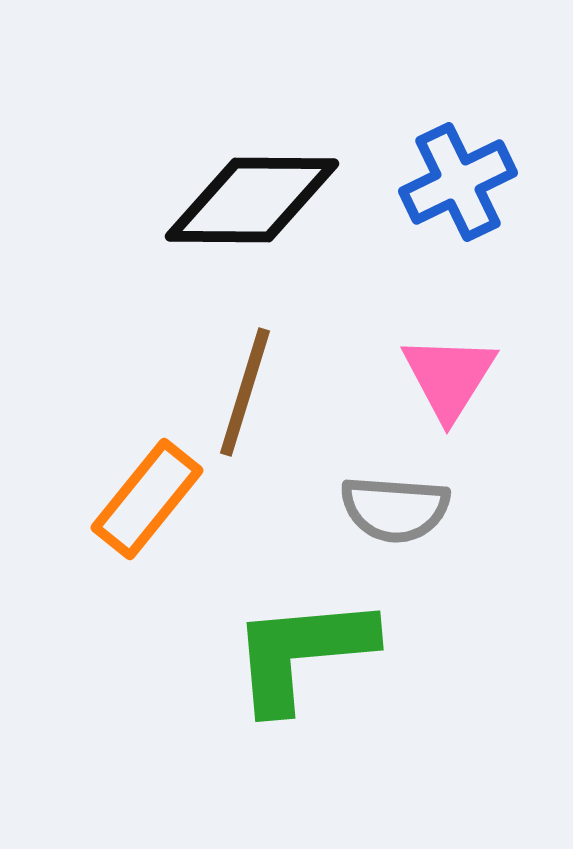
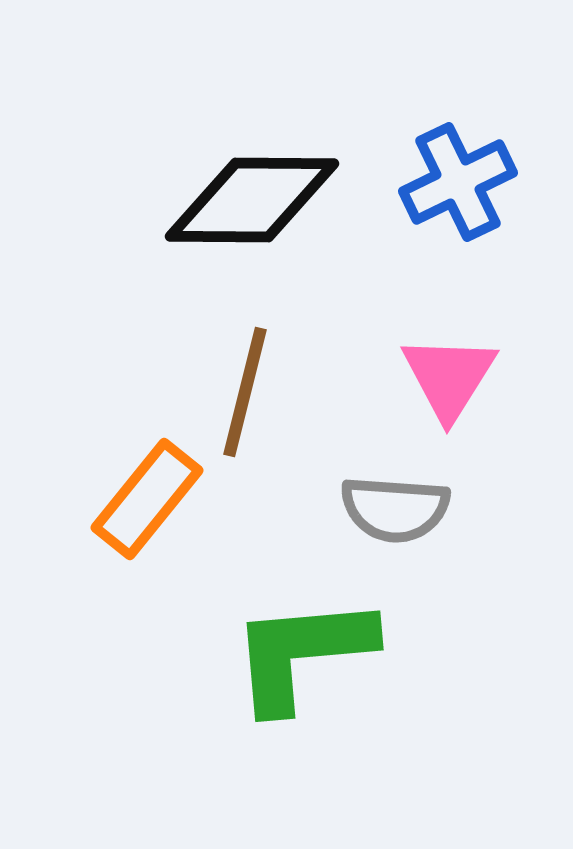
brown line: rotated 3 degrees counterclockwise
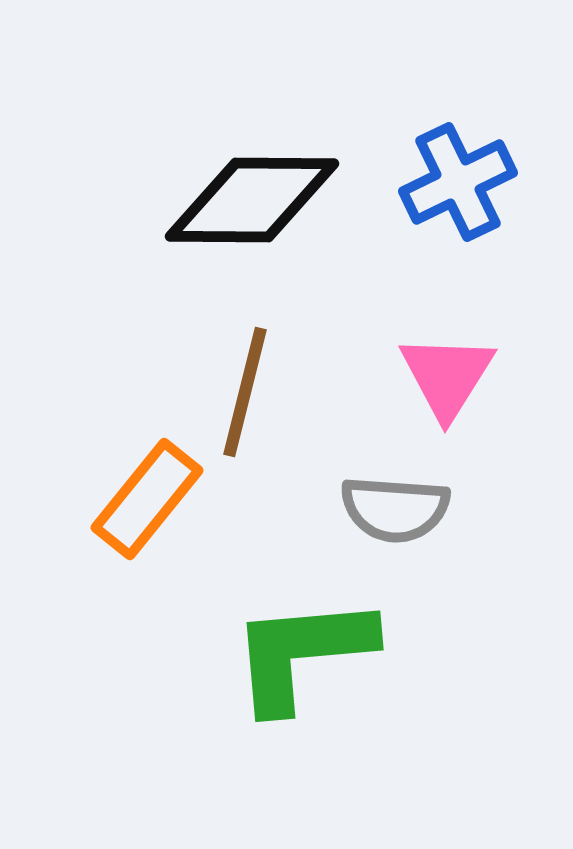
pink triangle: moved 2 px left, 1 px up
